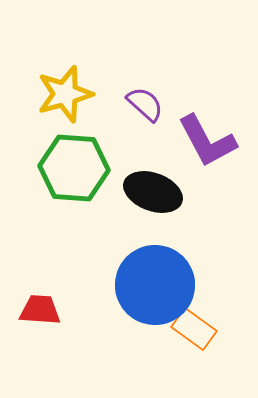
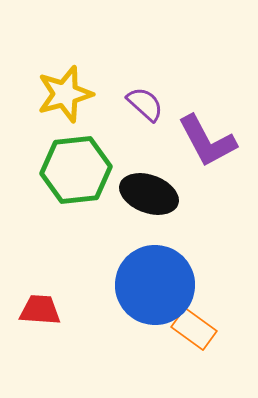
green hexagon: moved 2 px right, 2 px down; rotated 10 degrees counterclockwise
black ellipse: moved 4 px left, 2 px down
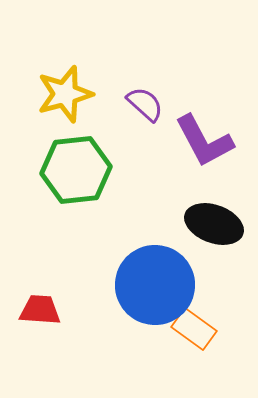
purple L-shape: moved 3 px left
black ellipse: moved 65 px right, 30 px down
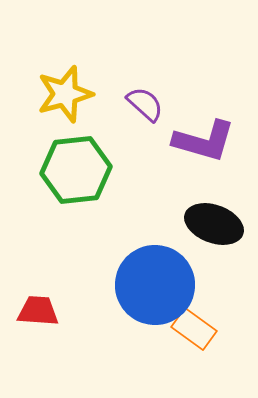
purple L-shape: rotated 46 degrees counterclockwise
red trapezoid: moved 2 px left, 1 px down
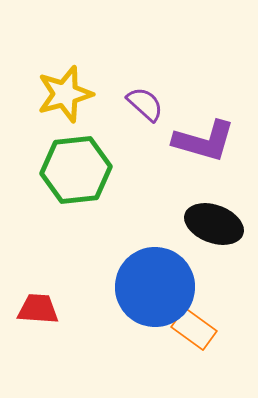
blue circle: moved 2 px down
red trapezoid: moved 2 px up
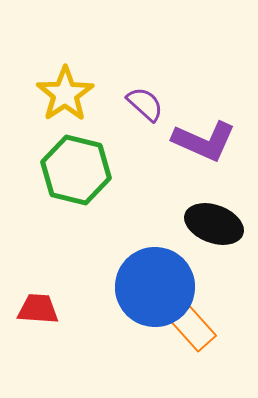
yellow star: rotated 18 degrees counterclockwise
purple L-shape: rotated 8 degrees clockwise
green hexagon: rotated 20 degrees clockwise
orange rectangle: rotated 12 degrees clockwise
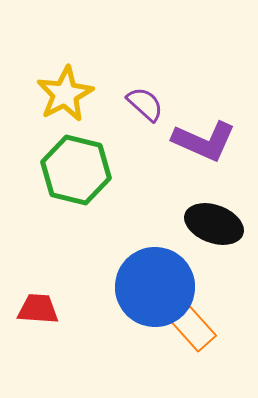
yellow star: rotated 6 degrees clockwise
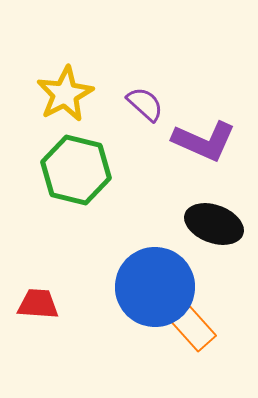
red trapezoid: moved 5 px up
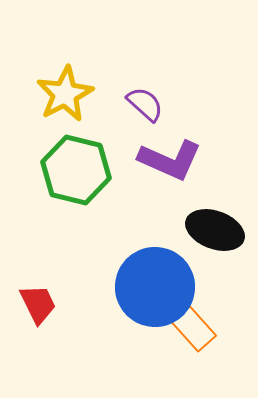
purple L-shape: moved 34 px left, 19 px down
black ellipse: moved 1 px right, 6 px down
red trapezoid: rotated 60 degrees clockwise
